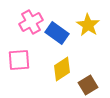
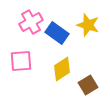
yellow star: rotated 15 degrees counterclockwise
pink square: moved 2 px right, 1 px down
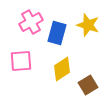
blue rectangle: rotated 70 degrees clockwise
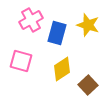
pink cross: moved 2 px up
pink square: rotated 20 degrees clockwise
brown square: rotated 12 degrees counterclockwise
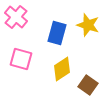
pink cross: moved 15 px left, 3 px up; rotated 20 degrees counterclockwise
pink square: moved 2 px up
brown square: rotated 12 degrees counterclockwise
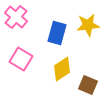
yellow star: rotated 25 degrees counterclockwise
pink square: rotated 15 degrees clockwise
brown square: rotated 12 degrees counterclockwise
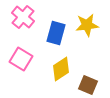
pink cross: moved 7 px right
yellow star: moved 1 px left
blue rectangle: moved 1 px left
yellow diamond: moved 1 px left
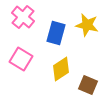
yellow star: rotated 20 degrees clockwise
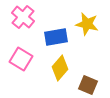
yellow star: moved 1 px up
blue rectangle: moved 4 px down; rotated 65 degrees clockwise
yellow diamond: moved 1 px left, 1 px up; rotated 15 degrees counterclockwise
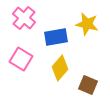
pink cross: moved 1 px right, 1 px down
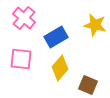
yellow star: moved 8 px right, 1 px down
blue rectangle: rotated 20 degrees counterclockwise
pink square: rotated 25 degrees counterclockwise
